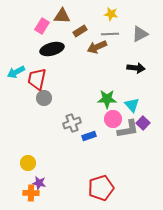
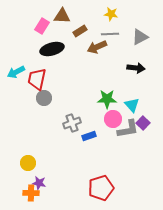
gray triangle: moved 3 px down
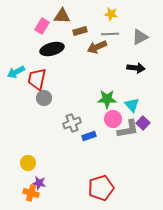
brown rectangle: rotated 16 degrees clockwise
orange cross: rotated 14 degrees clockwise
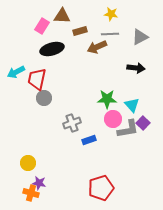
blue rectangle: moved 4 px down
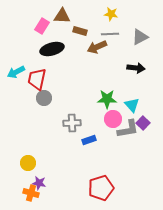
brown rectangle: rotated 32 degrees clockwise
gray cross: rotated 18 degrees clockwise
